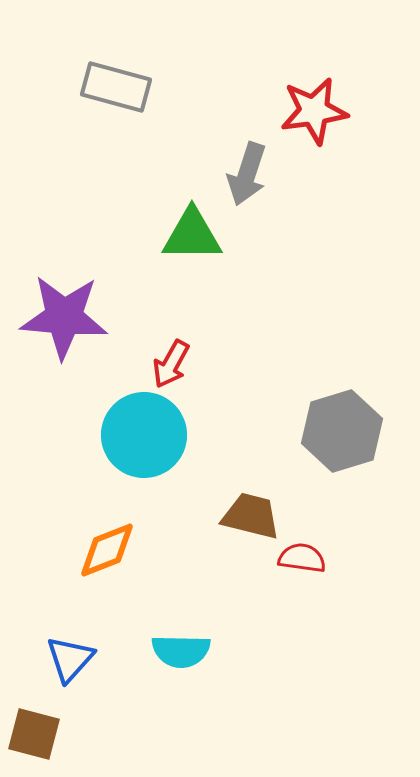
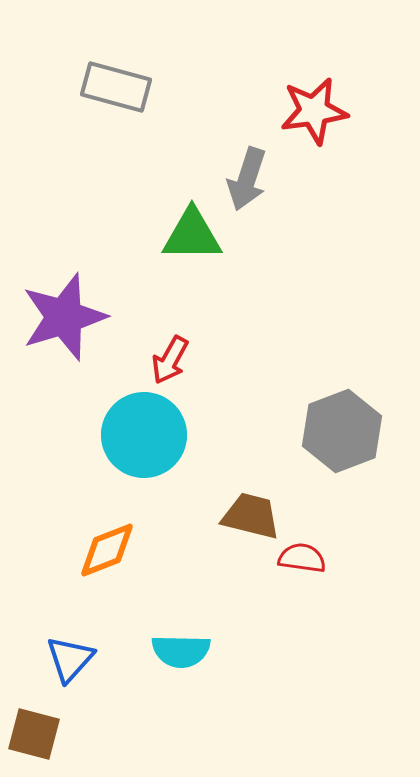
gray arrow: moved 5 px down
purple star: rotated 22 degrees counterclockwise
red arrow: moved 1 px left, 4 px up
gray hexagon: rotated 4 degrees counterclockwise
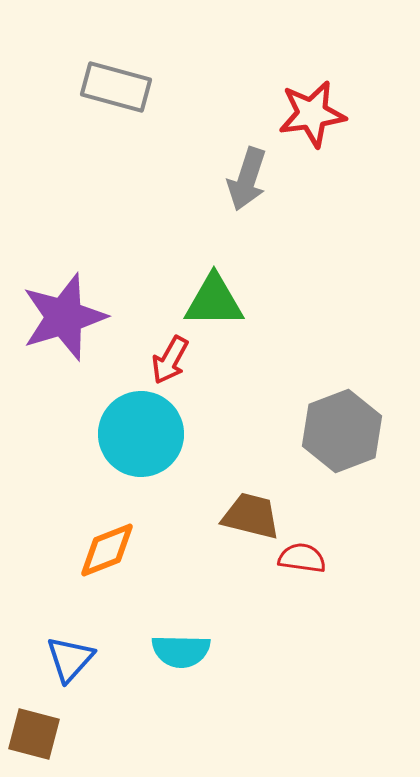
red star: moved 2 px left, 3 px down
green triangle: moved 22 px right, 66 px down
cyan circle: moved 3 px left, 1 px up
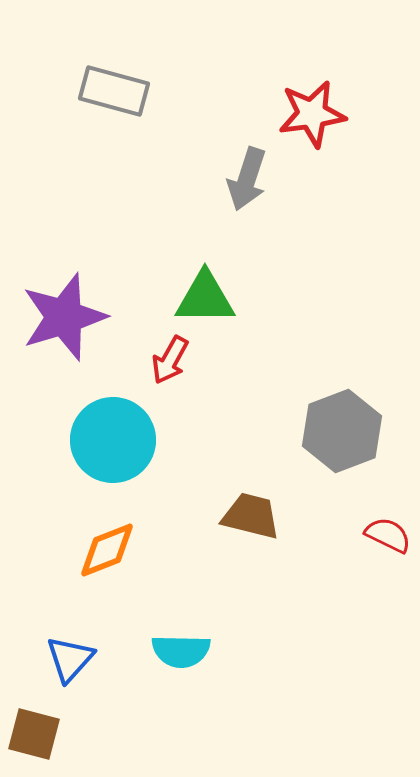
gray rectangle: moved 2 px left, 4 px down
green triangle: moved 9 px left, 3 px up
cyan circle: moved 28 px left, 6 px down
red semicircle: moved 86 px right, 23 px up; rotated 18 degrees clockwise
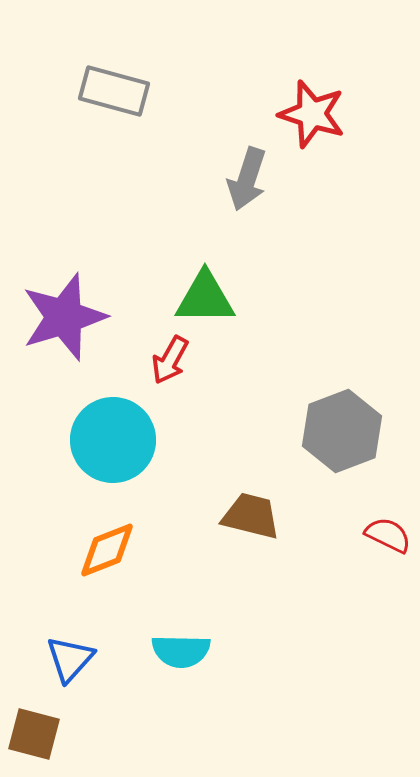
red star: rotated 26 degrees clockwise
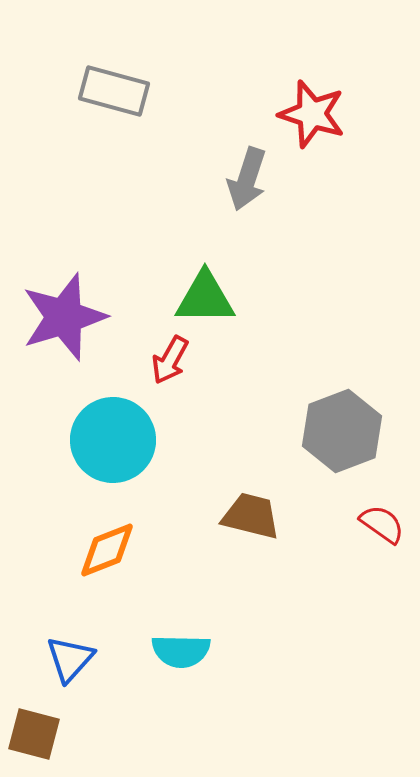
red semicircle: moved 6 px left, 11 px up; rotated 9 degrees clockwise
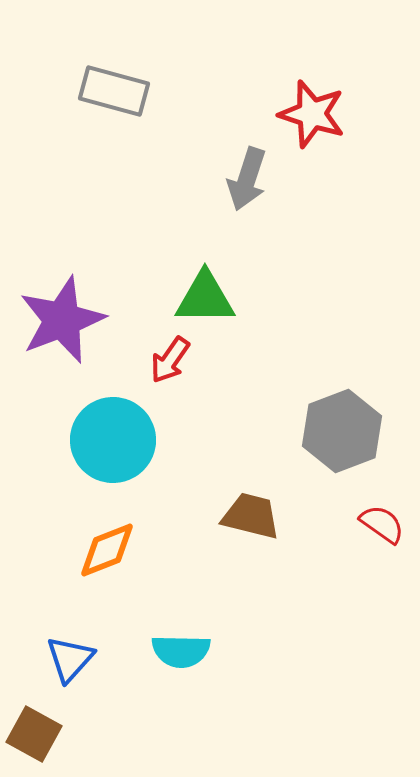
purple star: moved 2 px left, 3 px down; rotated 4 degrees counterclockwise
red arrow: rotated 6 degrees clockwise
brown square: rotated 14 degrees clockwise
